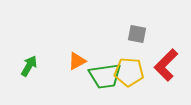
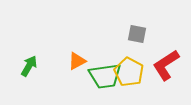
red L-shape: rotated 12 degrees clockwise
yellow pentagon: rotated 24 degrees clockwise
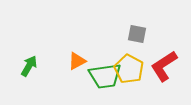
red L-shape: moved 2 px left, 1 px down
yellow pentagon: moved 3 px up
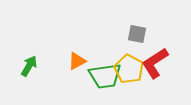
red L-shape: moved 9 px left, 3 px up
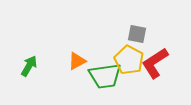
yellow pentagon: moved 9 px up
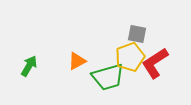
yellow pentagon: moved 1 px right, 3 px up; rotated 24 degrees clockwise
green trapezoid: moved 3 px right, 1 px down; rotated 8 degrees counterclockwise
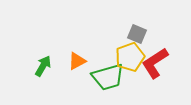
gray square: rotated 12 degrees clockwise
green arrow: moved 14 px right
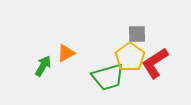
gray square: rotated 24 degrees counterclockwise
yellow pentagon: rotated 16 degrees counterclockwise
orange triangle: moved 11 px left, 8 px up
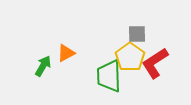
green trapezoid: moved 1 px right, 1 px up; rotated 104 degrees clockwise
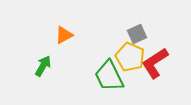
gray square: rotated 24 degrees counterclockwise
orange triangle: moved 2 px left, 18 px up
yellow pentagon: rotated 12 degrees counterclockwise
green trapezoid: rotated 24 degrees counterclockwise
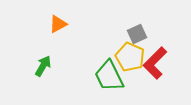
orange triangle: moved 6 px left, 11 px up
red L-shape: rotated 12 degrees counterclockwise
